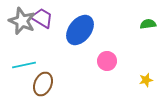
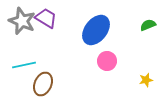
purple trapezoid: moved 4 px right
green semicircle: moved 1 px down; rotated 14 degrees counterclockwise
blue ellipse: moved 16 px right
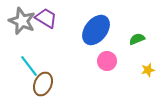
green semicircle: moved 11 px left, 14 px down
cyan line: moved 5 px right, 1 px down; rotated 65 degrees clockwise
yellow star: moved 2 px right, 10 px up
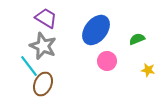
gray star: moved 21 px right, 25 px down
yellow star: rotated 24 degrees clockwise
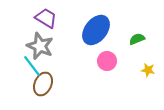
gray star: moved 3 px left
cyan line: moved 3 px right
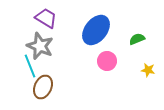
cyan line: moved 2 px left; rotated 15 degrees clockwise
brown ellipse: moved 3 px down
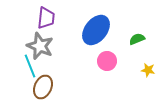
purple trapezoid: rotated 65 degrees clockwise
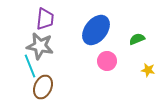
purple trapezoid: moved 1 px left, 1 px down
gray star: rotated 12 degrees counterclockwise
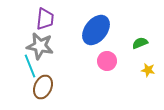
green semicircle: moved 3 px right, 4 px down
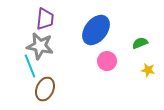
brown ellipse: moved 2 px right, 2 px down
